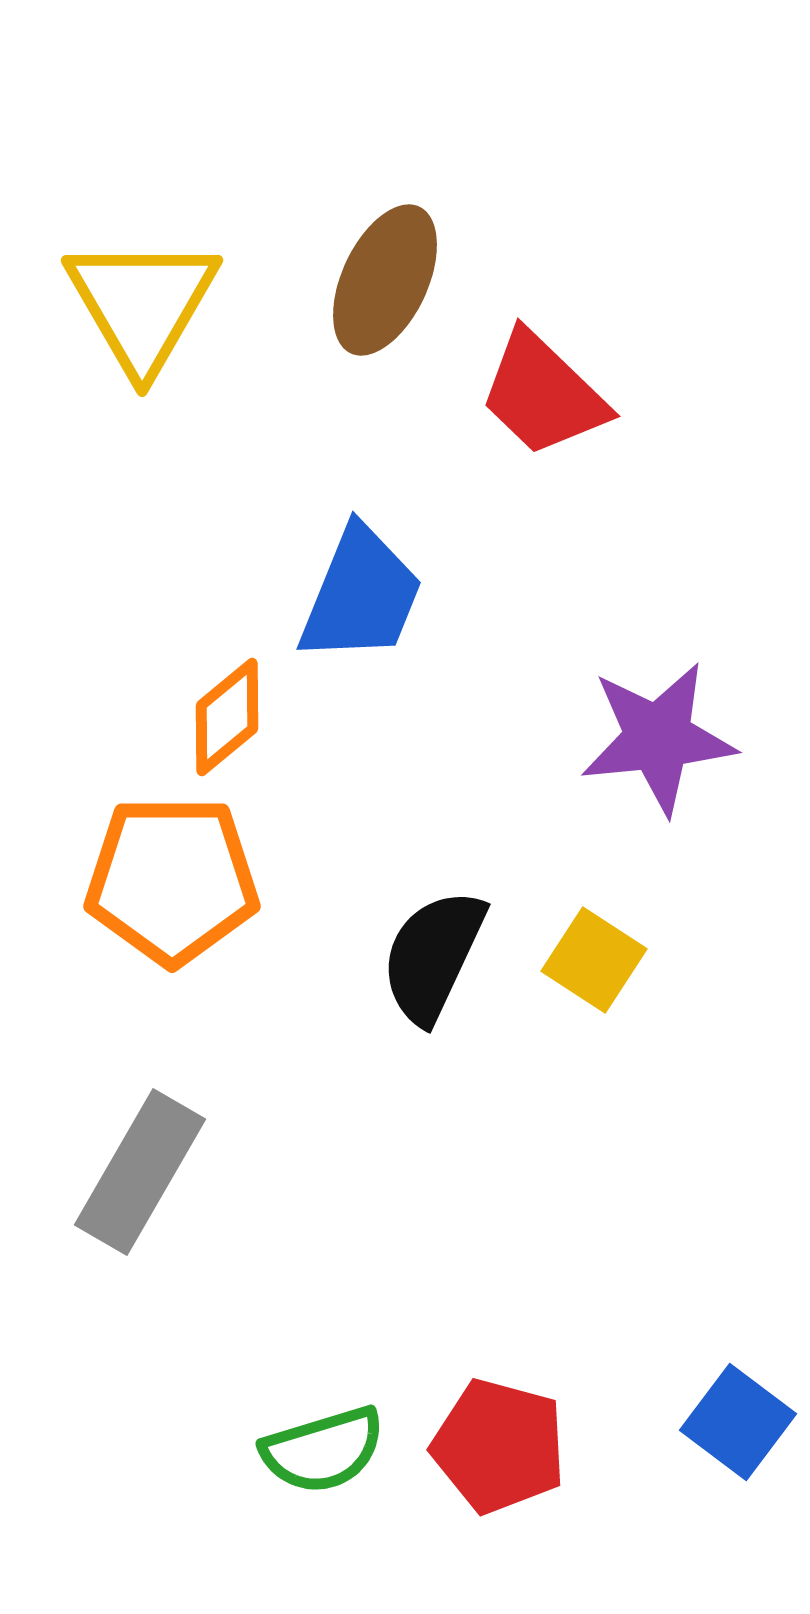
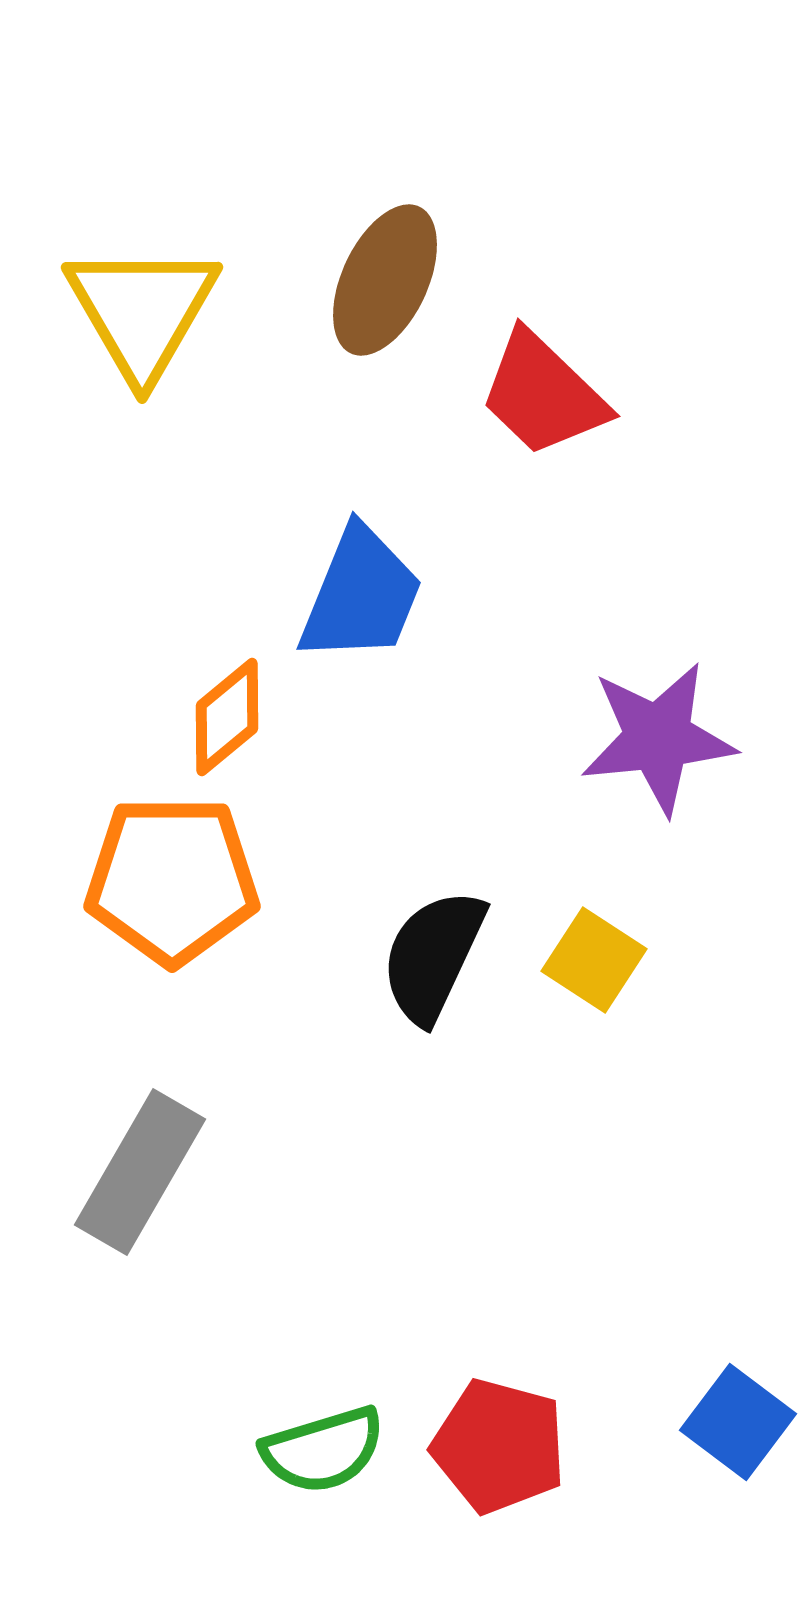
yellow triangle: moved 7 px down
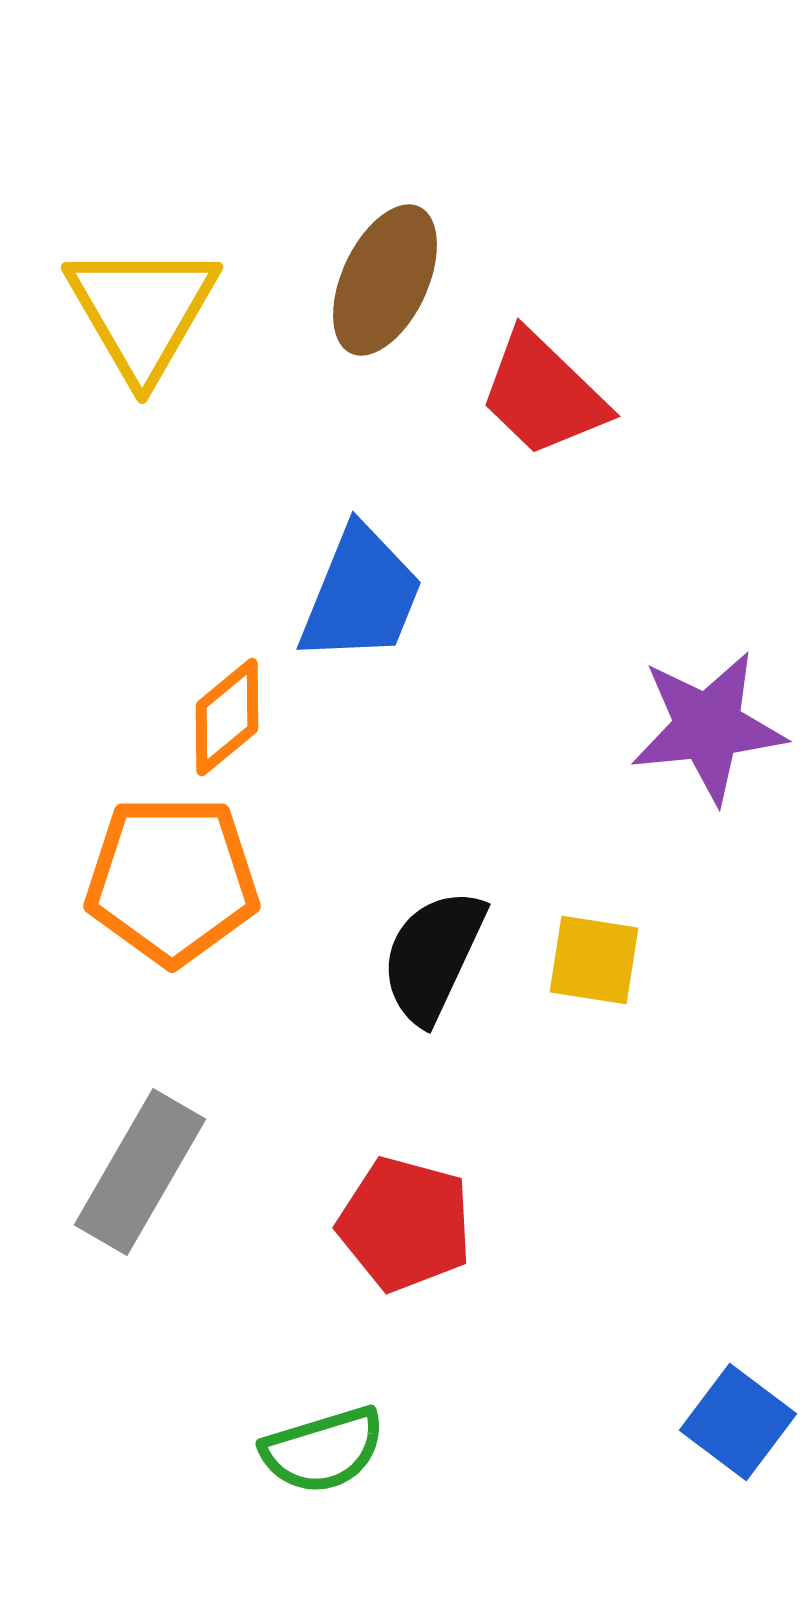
purple star: moved 50 px right, 11 px up
yellow square: rotated 24 degrees counterclockwise
red pentagon: moved 94 px left, 222 px up
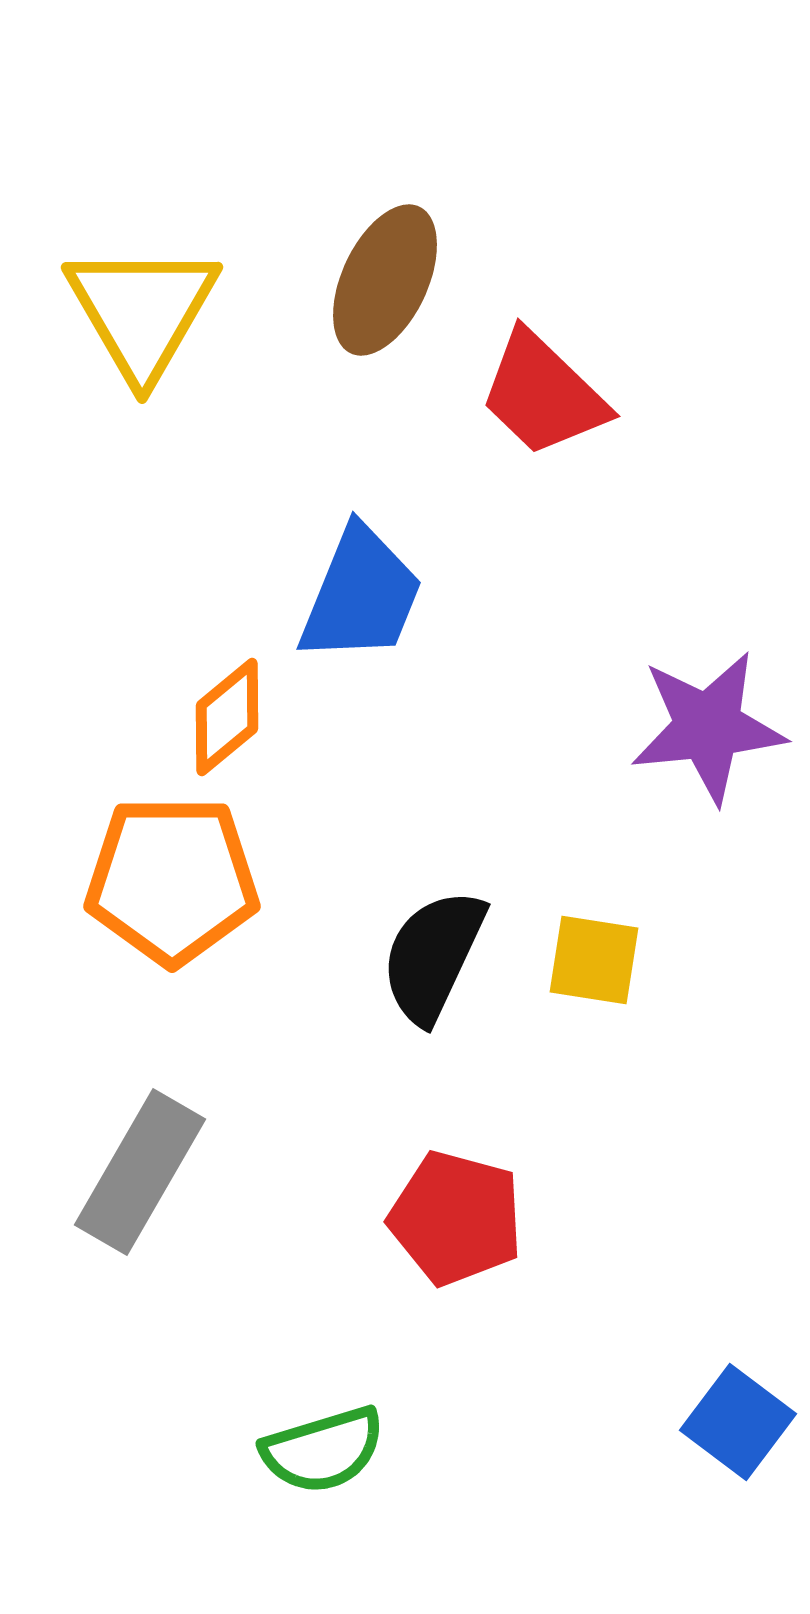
red pentagon: moved 51 px right, 6 px up
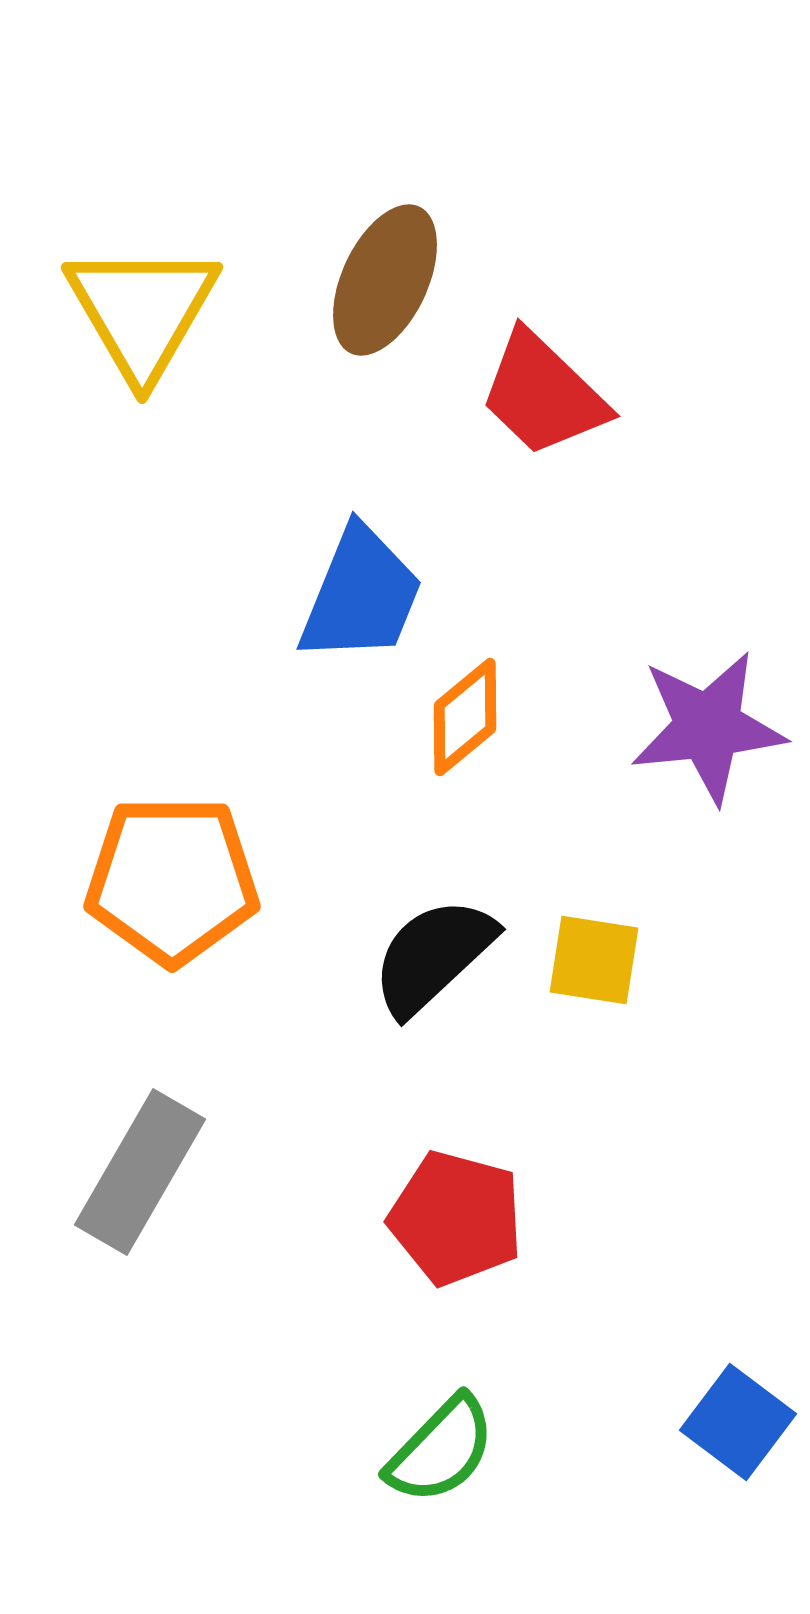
orange diamond: moved 238 px right
black semicircle: rotated 22 degrees clockwise
green semicircle: moved 118 px right; rotated 29 degrees counterclockwise
